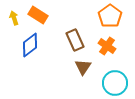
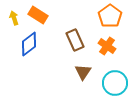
blue diamond: moved 1 px left, 1 px up
brown triangle: moved 5 px down
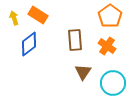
brown rectangle: rotated 20 degrees clockwise
cyan circle: moved 2 px left
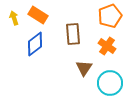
orange pentagon: rotated 15 degrees clockwise
brown rectangle: moved 2 px left, 6 px up
blue diamond: moved 6 px right
brown triangle: moved 1 px right, 4 px up
cyan circle: moved 3 px left
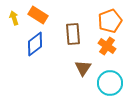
orange pentagon: moved 5 px down
brown triangle: moved 1 px left
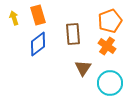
orange rectangle: rotated 42 degrees clockwise
blue diamond: moved 3 px right
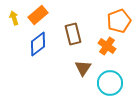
orange rectangle: rotated 66 degrees clockwise
orange pentagon: moved 9 px right
brown rectangle: rotated 10 degrees counterclockwise
